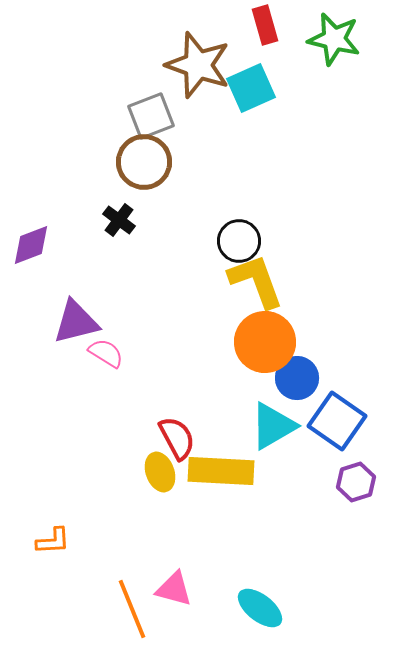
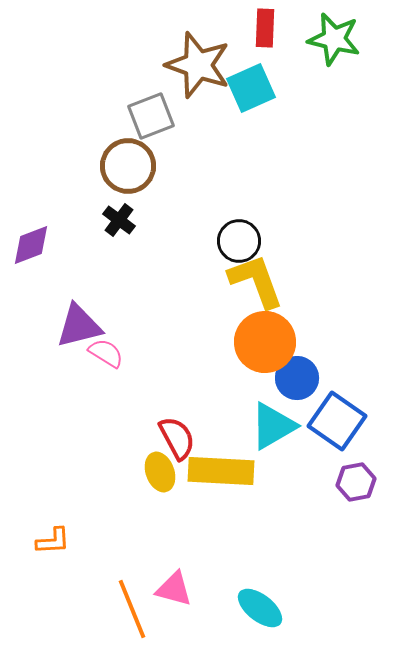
red rectangle: moved 3 px down; rotated 18 degrees clockwise
brown circle: moved 16 px left, 4 px down
purple triangle: moved 3 px right, 4 px down
purple hexagon: rotated 6 degrees clockwise
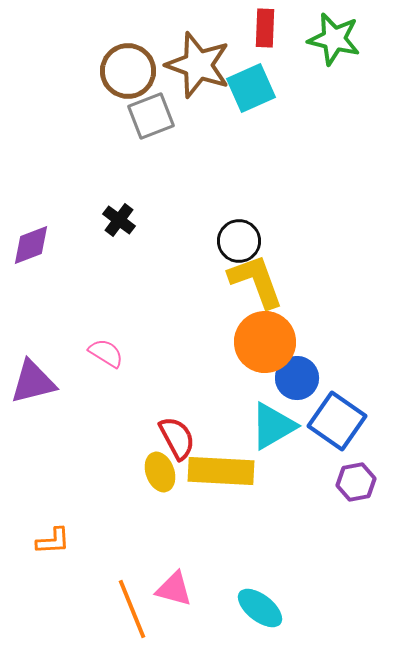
brown circle: moved 95 px up
purple triangle: moved 46 px left, 56 px down
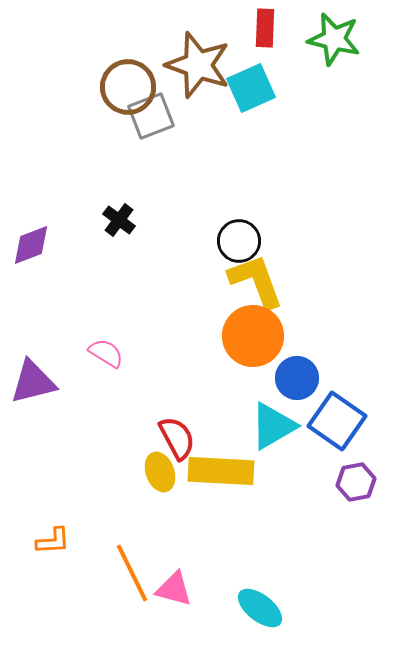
brown circle: moved 16 px down
orange circle: moved 12 px left, 6 px up
orange line: moved 36 px up; rotated 4 degrees counterclockwise
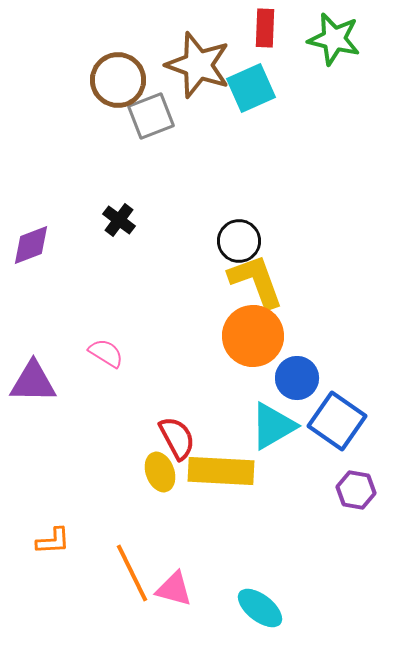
brown circle: moved 10 px left, 7 px up
purple triangle: rotated 15 degrees clockwise
purple hexagon: moved 8 px down; rotated 21 degrees clockwise
